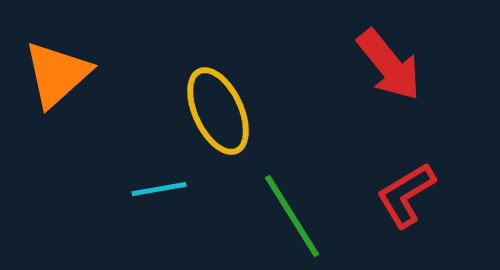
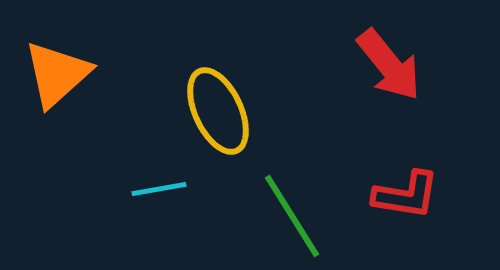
red L-shape: rotated 140 degrees counterclockwise
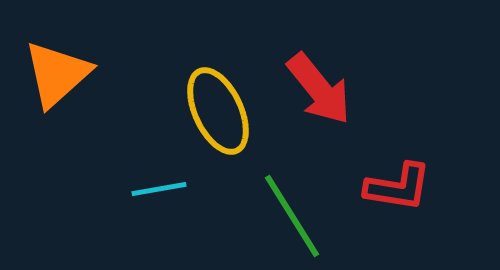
red arrow: moved 70 px left, 24 px down
red L-shape: moved 8 px left, 8 px up
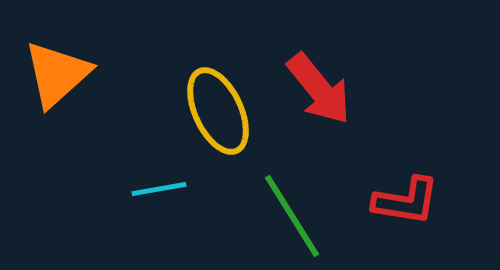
red L-shape: moved 8 px right, 14 px down
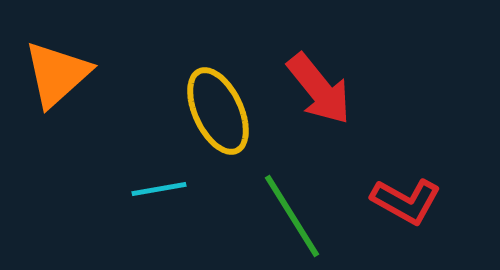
red L-shape: rotated 20 degrees clockwise
